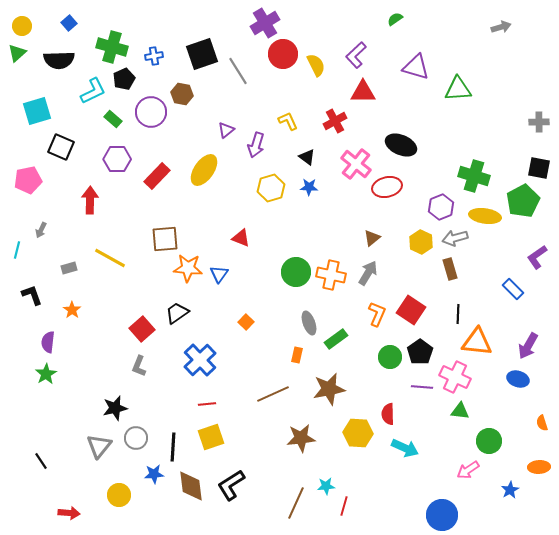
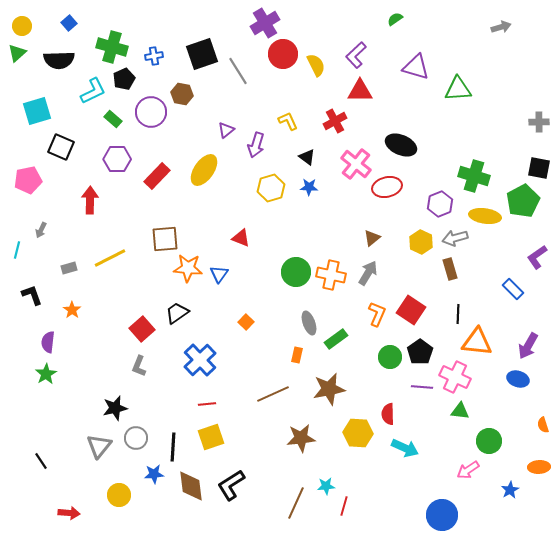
red triangle at (363, 92): moved 3 px left, 1 px up
purple hexagon at (441, 207): moved 1 px left, 3 px up
yellow line at (110, 258): rotated 56 degrees counterclockwise
orange semicircle at (542, 423): moved 1 px right, 2 px down
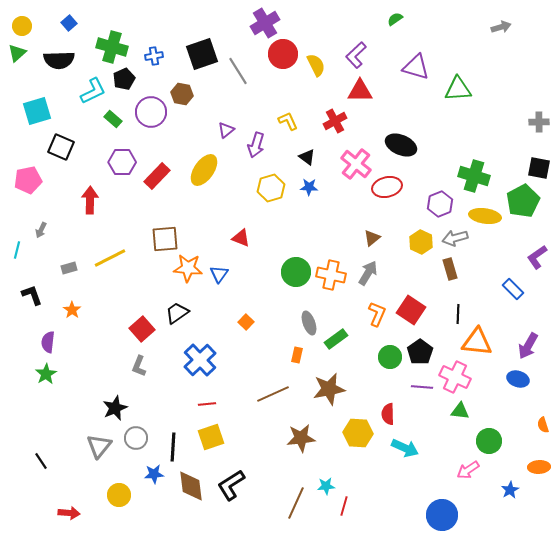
purple hexagon at (117, 159): moved 5 px right, 3 px down
black star at (115, 408): rotated 10 degrees counterclockwise
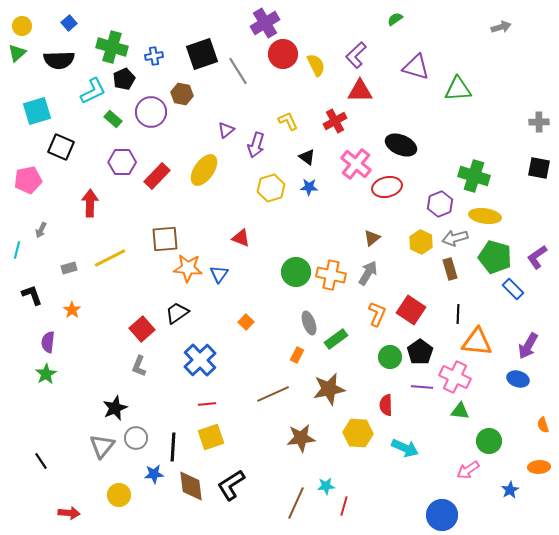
red arrow at (90, 200): moved 3 px down
green pentagon at (523, 201): moved 28 px left, 56 px down; rotated 28 degrees counterclockwise
orange rectangle at (297, 355): rotated 14 degrees clockwise
red semicircle at (388, 414): moved 2 px left, 9 px up
gray triangle at (99, 446): moved 3 px right
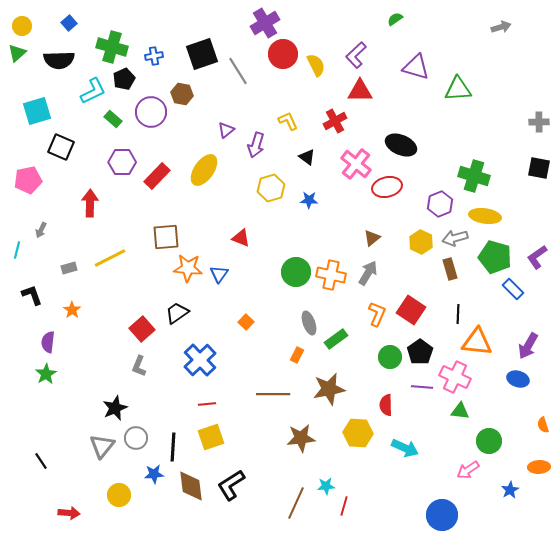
blue star at (309, 187): moved 13 px down
brown square at (165, 239): moved 1 px right, 2 px up
brown line at (273, 394): rotated 24 degrees clockwise
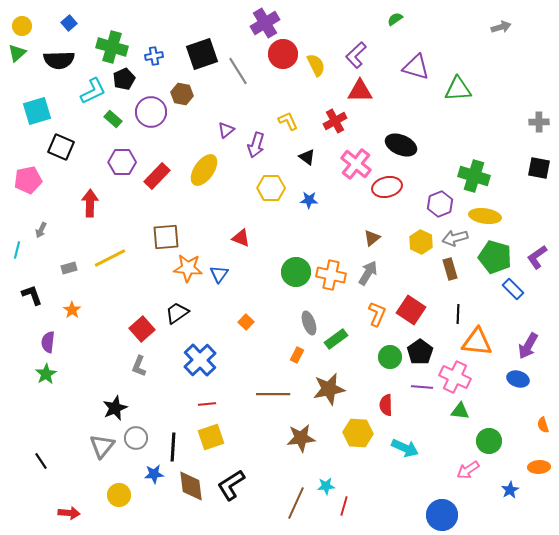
yellow hexagon at (271, 188): rotated 16 degrees clockwise
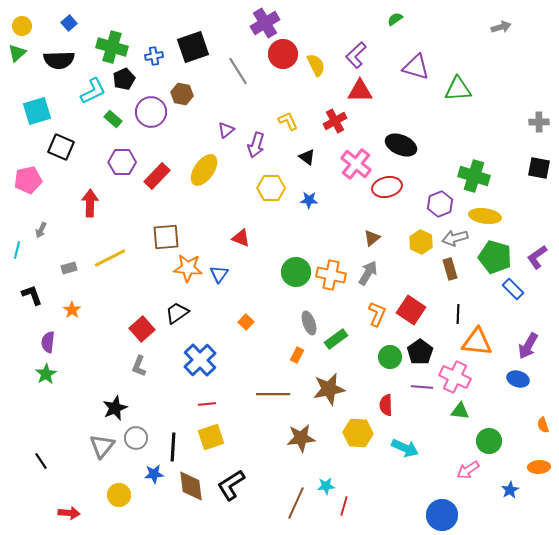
black square at (202, 54): moved 9 px left, 7 px up
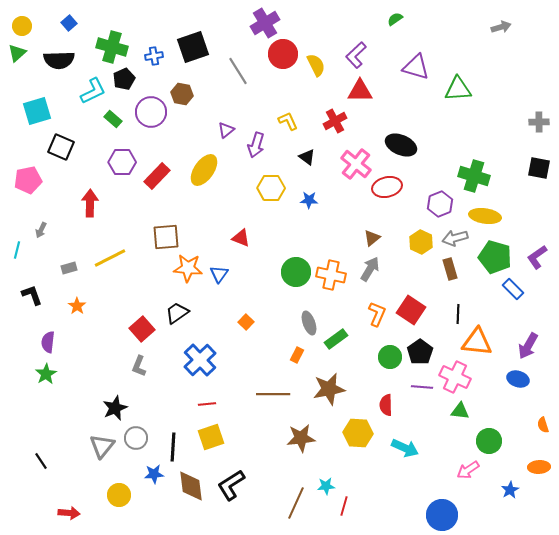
gray arrow at (368, 273): moved 2 px right, 4 px up
orange star at (72, 310): moved 5 px right, 4 px up
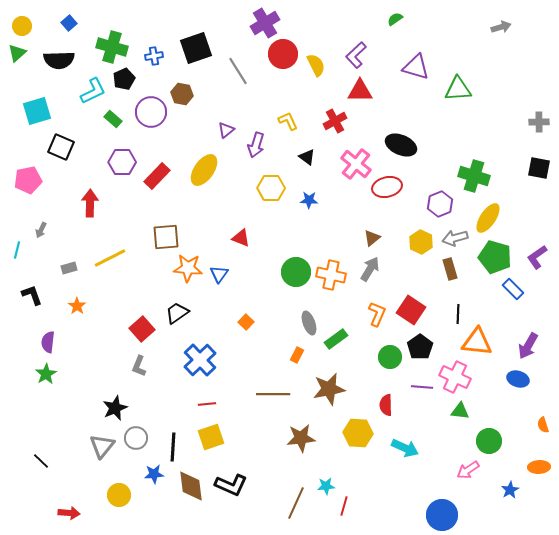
black square at (193, 47): moved 3 px right, 1 px down
yellow ellipse at (485, 216): moved 3 px right, 2 px down; rotated 64 degrees counterclockwise
black pentagon at (420, 352): moved 5 px up
black line at (41, 461): rotated 12 degrees counterclockwise
black L-shape at (231, 485): rotated 124 degrees counterclockwise
